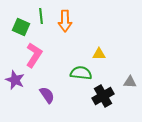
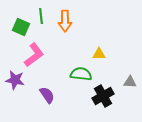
pink L-shape: rotated 20 degrees clockwise
green semicircle: moved 1 px down
purple star: rotated 12 degrees counterclockwise
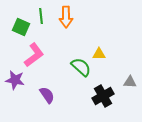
orange arrow: moved 1 px right, 4 px up
green semicircle: moved 7 px up; rotated 35 degrees clockwise
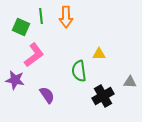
green semicircle: moved 2 px left, 4 px down; rotated 140 degrees counterclockwise
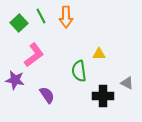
green line: rotated 21 degrees counterclockwise
green square: moved 2 px left, 4 px up; rotated 24 degrees clockwise
gray triangle: moved 3 px left, 1 px down; rotated 24 degrees clockwise
black cross: rotated 30 degrees clockwise
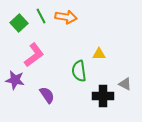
orange arrow: rotated 80 degrees counterclockwise
gray triangle: moved 2 px left, 1 px down
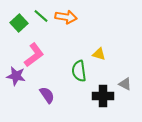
green line: rotated 21 degrees counterclockwise
yellow triangle: rotated 16 degrees clockwise
purple star: moved 1 px right, 4 px up
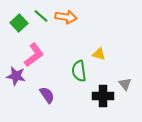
gray triangle: rotated 24 degrees clockwise
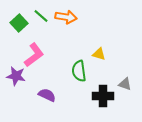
gray triangle: rotated 32 degrees counterclockwise
purple semicircle: rotated 30 degrees counterclockwise
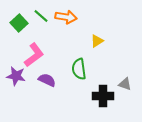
yellow triangle: moved 2 px left, 13 px up; rotated 48 degrees counterclockwise
green semicircle: moved 2 px up
purple semicircle: moved 15 px up
